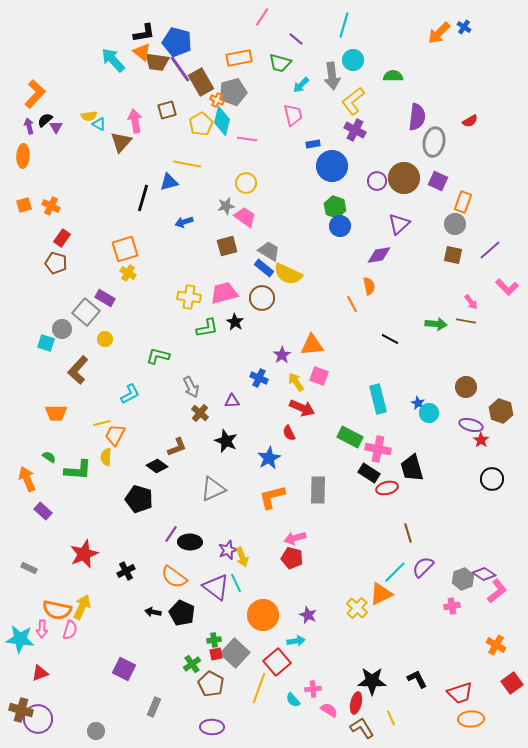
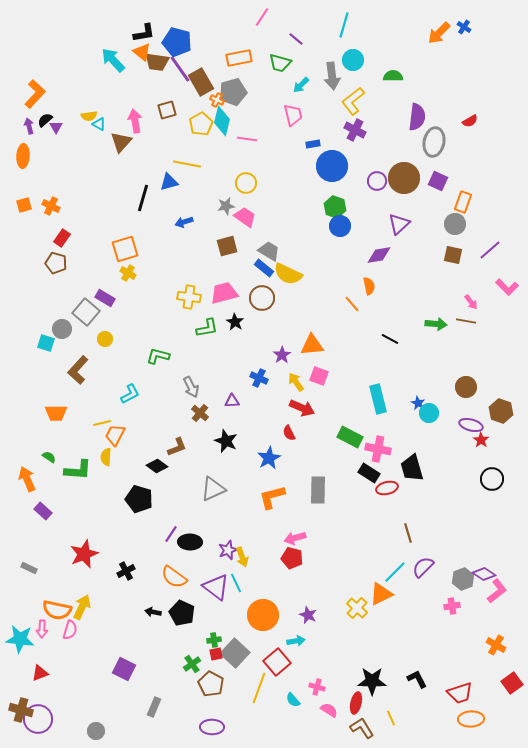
orange line at (352, 304): rotated 12 degrees counterclockwise
pink cross at (313, 689): moved 4 px right, 2 px up; rotated 21 degrees clockwise
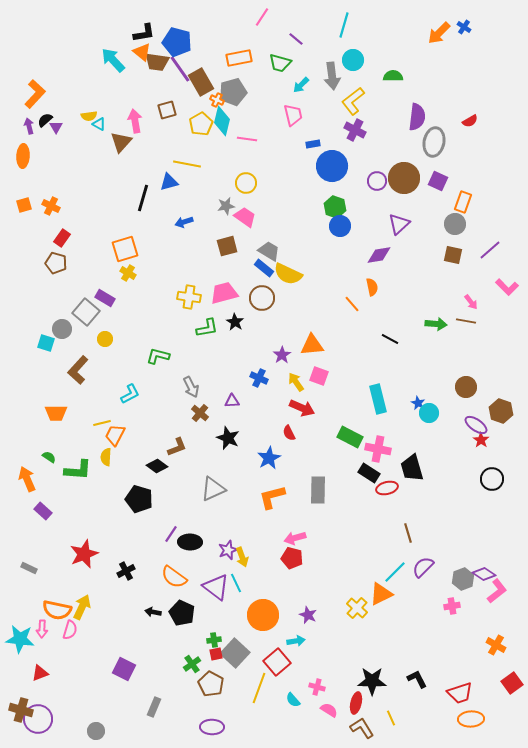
orange semicircle at (369, 286): moved 3 px right, 1 px down
purple ellipse at (471, 425): moved 5 px right; rotated 20 degrees clockwise
black star at (226, 441): moved 2 px right, 3 px up
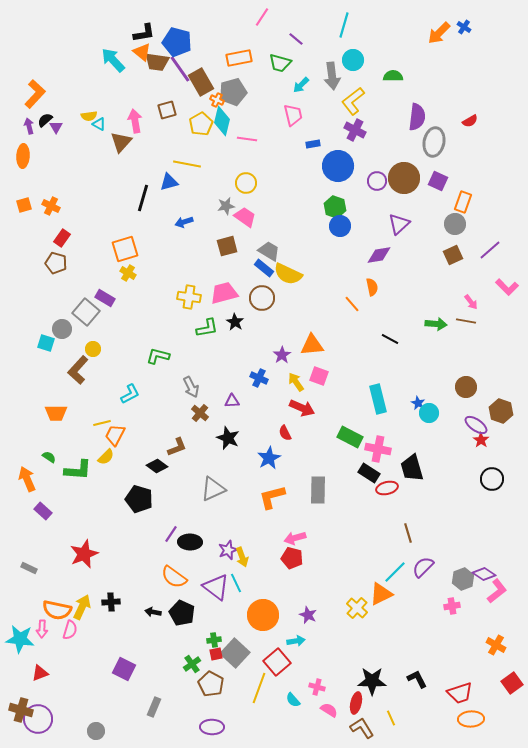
blue circle at (332, 166): moved 6 px right
brown square at (453, 255): rotated 36 degrees counterclockwise
yellow circle at (105, 339): moved 12 px left, 10 px down
red semicircle at (289, 433): moved 4 px left
yellow semicircle at (106, 457): rotated 138 degrees counterclockwise
black cross at (126, 571): moved 15 px left, 31 px down; rotated 24 degrees clockwise
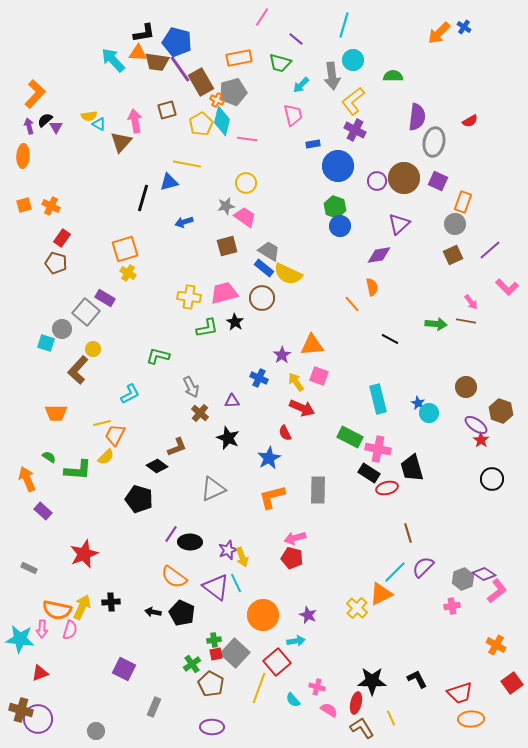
orange triangle at (142, 52): moved 4 px left, 1 px down; rotated 36 degrees counterclockwise
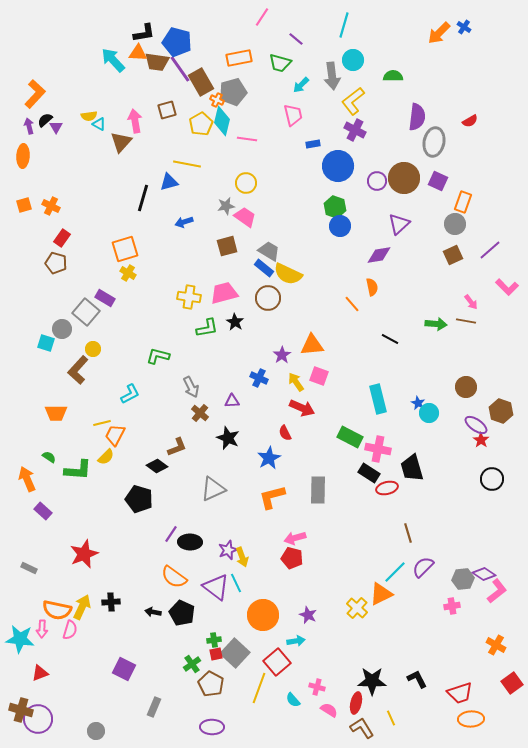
brown circle at (262, 298): moved 6 px right
gray hexagon at (463, 579): rotated 15 degrees clockwise
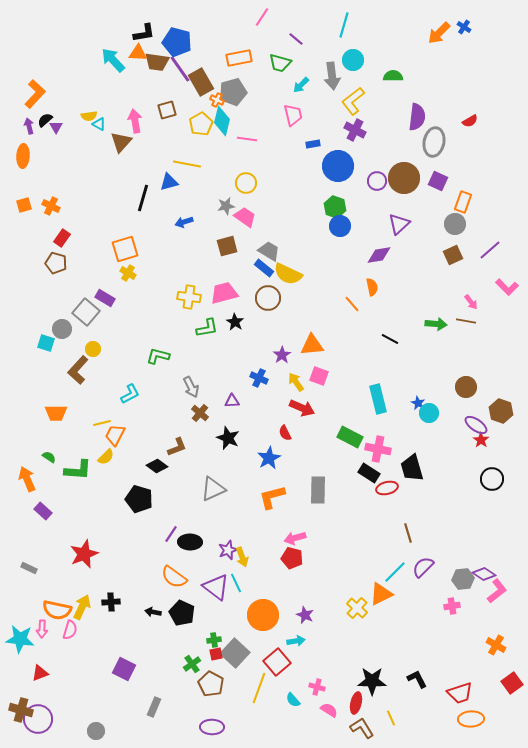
purple star at (308, 615): moved 3 px left
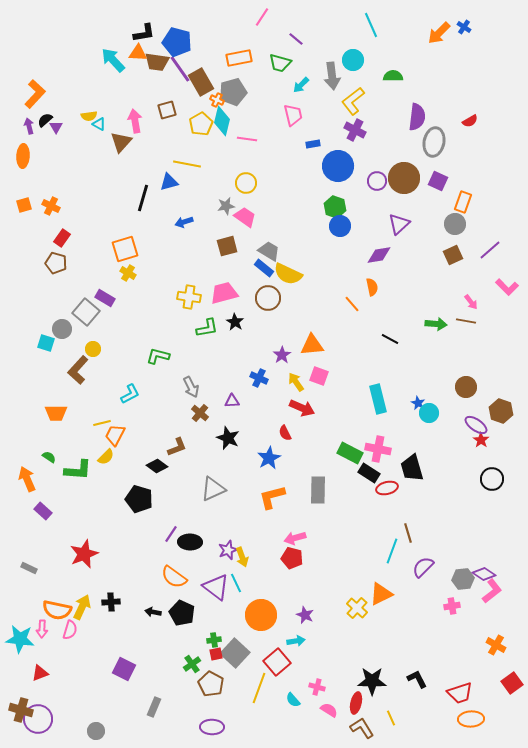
cyan line at (344, 25): moved 27 px right; rotated 40 degrees counterclockwise
green rectangle at (350, 437): moved 16 px down
cyan line at (395, 572): moved 3 px left, 21 px up; rotated 25 degrees counterclockwise
pink L-shape at (497, 591): moved 5 px left
orange circle at (263, 615): moved 2 px left
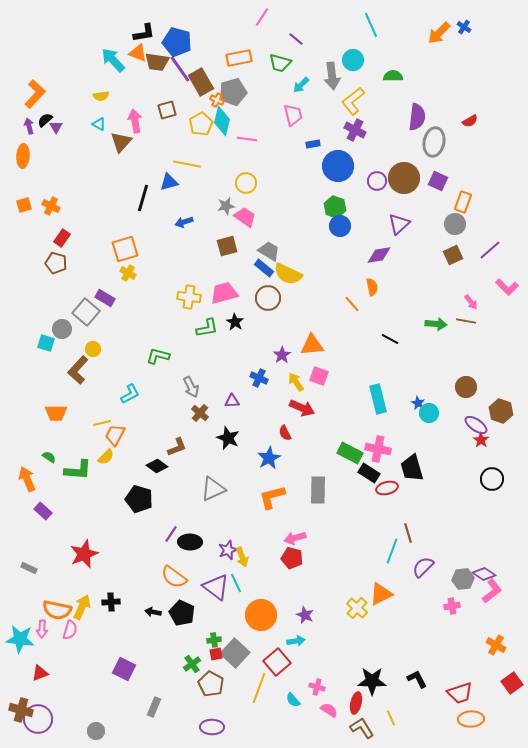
orange triangle at (138, 53): rotated 18 degrees clockwise
yellow semicircle at (89, 116): moved 12 px right, 20 px up
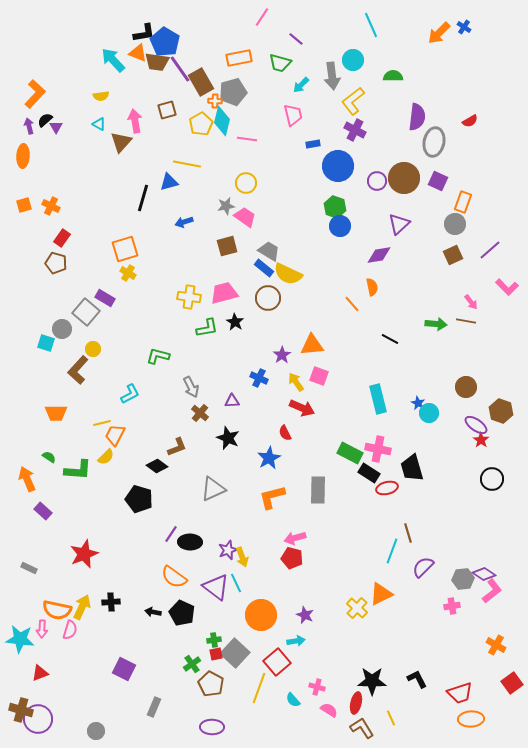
blue pentagon at (177, 42): moved 12 px left; rotated 16 degrees clockwise
orange cross at (217, 100): moved 2 px left, 1 px down; rotated 24 degrees counterclockwise
